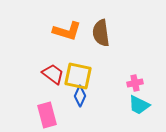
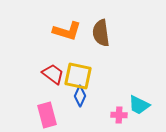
pink cross: moved 16 px left, 32 px down; rotated 14 degrees clockwise
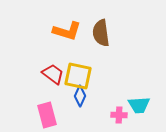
cyan trapezoid: rotated 30 degrees counterclockwise
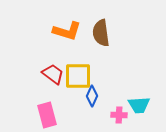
yellow square: rotated 12 degrees counterclockwise
blue diamond: moved 12 px right
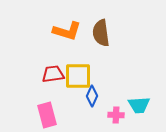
red trapezoid: rotated 45 degrees counterclockwise
pink cross: moved 3 px left
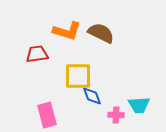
brown semicircle: rotated 124 degrees clockwise
red trapezoid: moved 16 px left, 20 px up
blue diamond: rotated 45 degrees counterclockwise
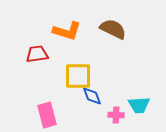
brown semicircle: moved 12 px right, 4 px up
